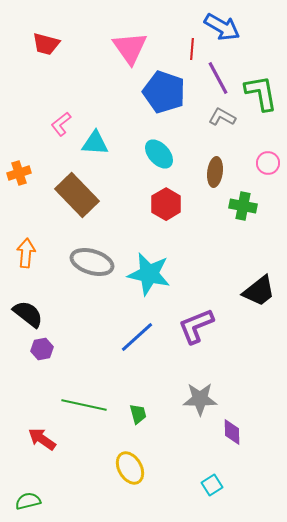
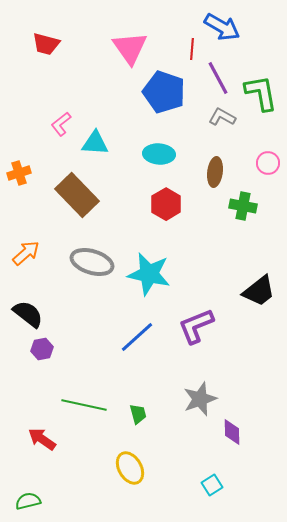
cyan ellipse: rotated 44 degrees counterclockwise
orange arrow: rotated 44 degrees clockwise
gray star: rotated 20 degrees counterclockwise
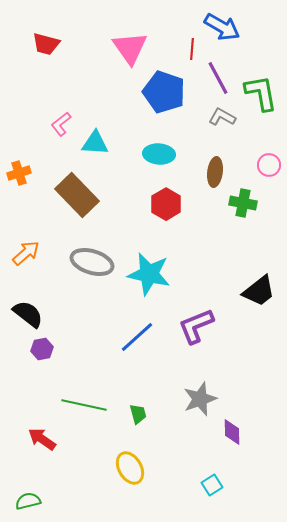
pink circle: moved 1 px right, 2 px down
green cross: moved 3 px up
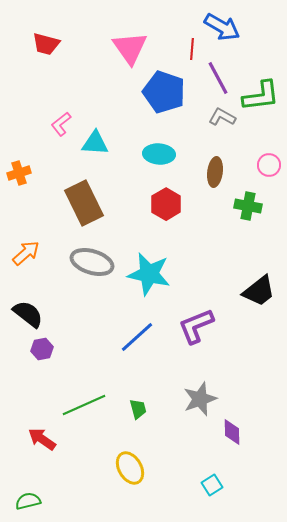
green L-shape: moved 3 px down; rotated 93 degrees clockwise
brown rectangle: moved 7 px right, 8 px down; rotated 18 degrees clockwise
green cross: moved 5 px right, 3 px down
green line: rotated 36 degrees counterclockwise
green trapezoid: moved 5 px up
